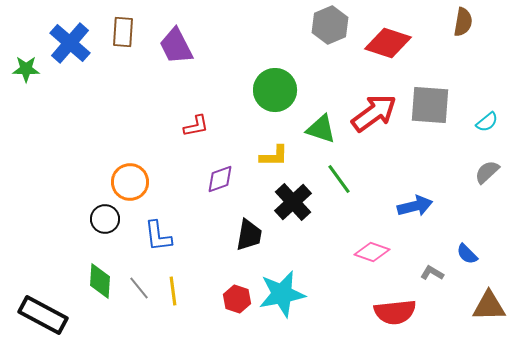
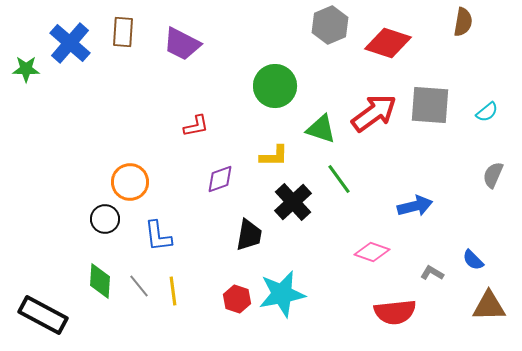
purple trapezoid: moved 6 px right, 2 px up; rotated 36 degrees counterclockwise
green circle: moved 4 px up
cyan semicircle: moved 10 px up
gray semicircle: moved 6 px right, 3 px down; rotated 24 degrees counterclockwise
blue semicircle: moved 6 px right, 6 px down
gray line: moved 2 px up
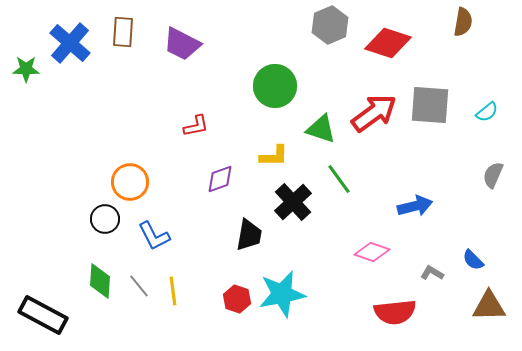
blue L-shape: moved 4 px left; rotated 20 degrees counterclockwise
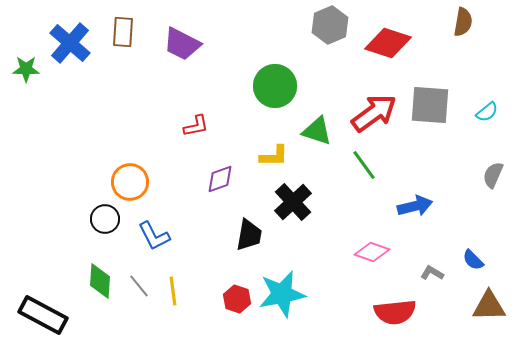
green triangle: moved 4 px left, 2 px down
green line: moved 25 px right, 14 px up
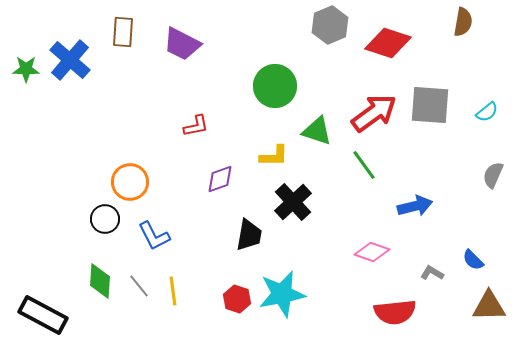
blue cross: moved 17 px down
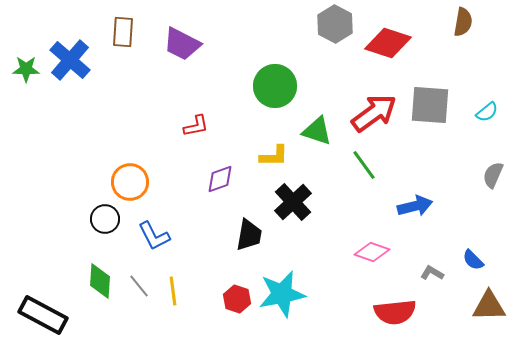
gray hexagon: moved 5 px right, 1 px up; rotated 9 degrees counterclockwise
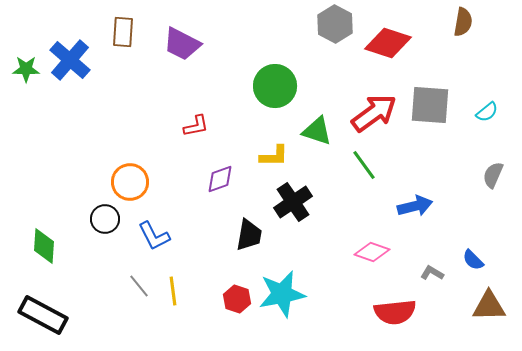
black cross: rotated 9 degrees clockwise
green diamond: moved 56 px left, 35 px up
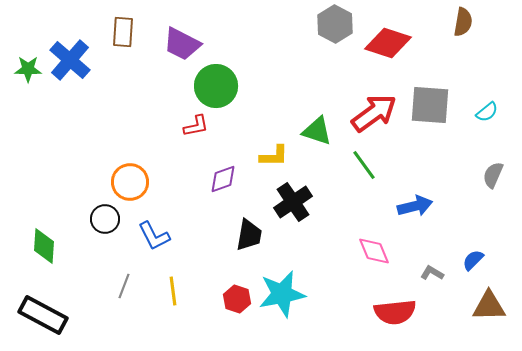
green star: moved 2 px right
green circle: moved 59 px left
purple diamond: moved 3 px right
pink diamond: moved 2 px right, 1 px up; rotated 48 degrees clockwise
blue semicircle: rotated 90 degrees clockwise
gray line: moved 15 px left; rotated 60 degrees clockwise
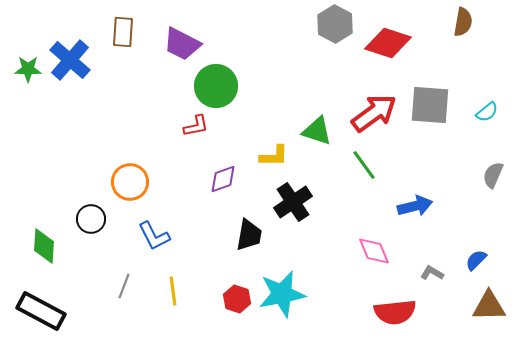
black circle: moved 14 px left
blue semicircle: moved 3 px right
black rectangle: moved 2 px left, 4 px up
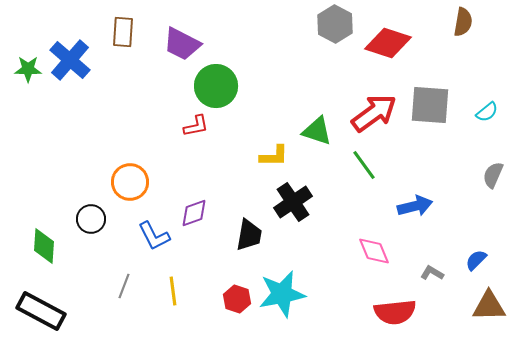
purple diamond: moved 29 px left, 34 px down
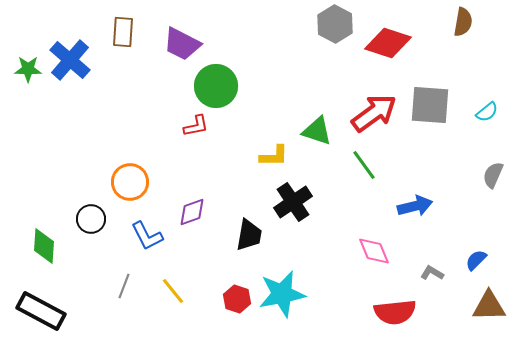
purple diamond: moved 2 px left, 1 px up
blue L-shape: moved 7 px left
yellow line: rotated 32 degrees counterclockwise
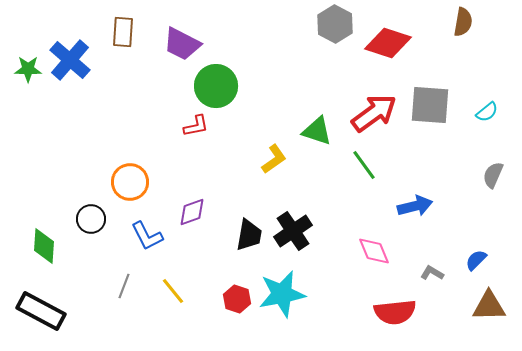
yellow L-shape: moved 3 px down; rotated 36 degrees counterclockwise
black cross: moved 29 px down
